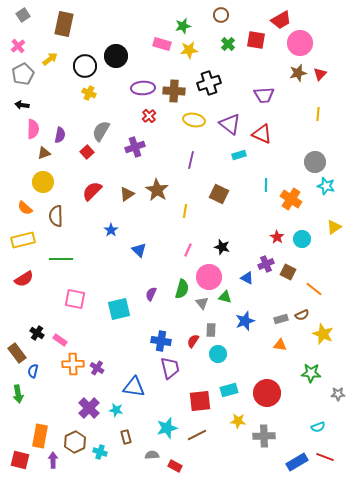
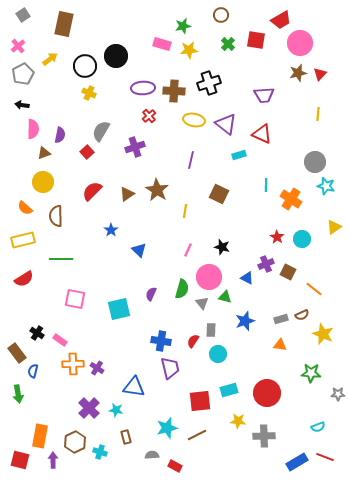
purple triangle at (230, 124): moved 4 px left
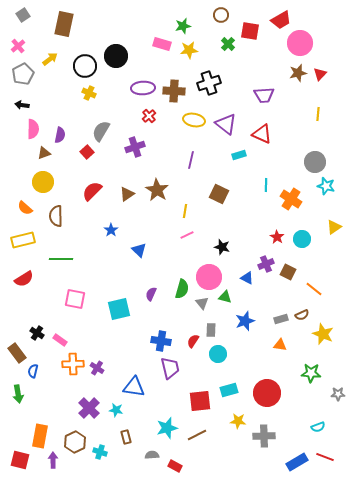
red square at (256, 40): moved 6 px left, 9 px up
pink line at (188, 250): moved 1 px left, 15 px up; rotated 40 degrees clockwise
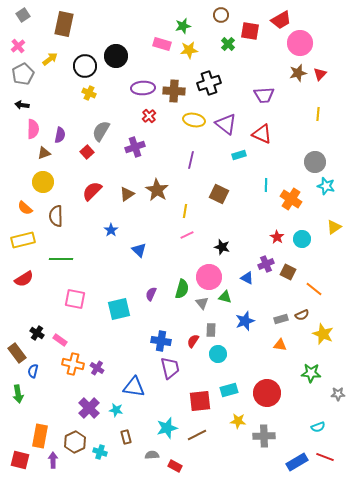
orange cross at (73, 364): rotated 15 degrees clockwise
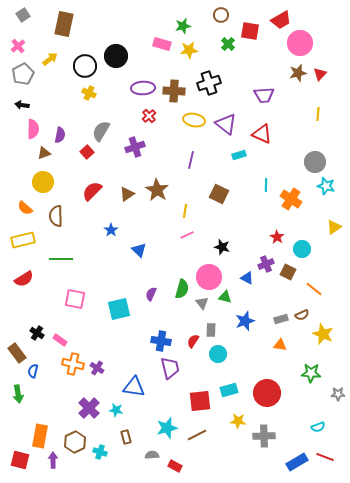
cyan circle at (302, 239): moved 10 px down
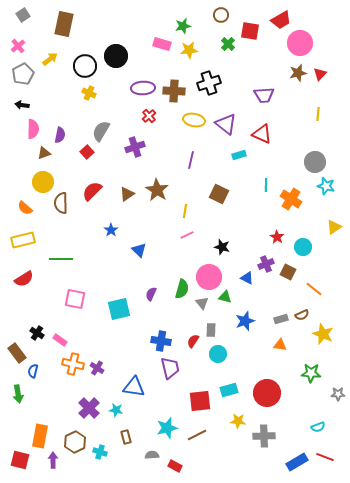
brown semicircle at (56, 216): moved 5 px right, 13 px up
cyan circle at (302, 249): moved 1 px right, 2 px up
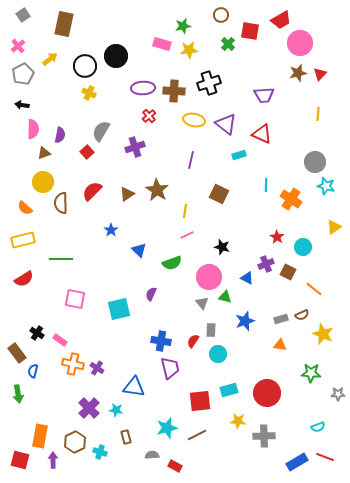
green semicircle at (182, 289): moved 10 px left, 26 px up; rotated 54 degrees clockwise
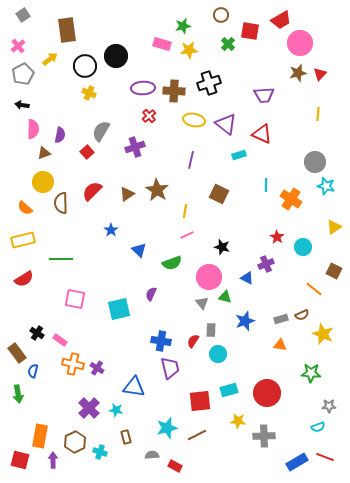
brown rectangle at (64, 24): moved 3 px right, 6 px down; rotated 20 degrees counterclockwise
brown square at (288, 272): moved 46 px right, 1 px up
gray star at (338, 394): moved 9 px left, 12 px down
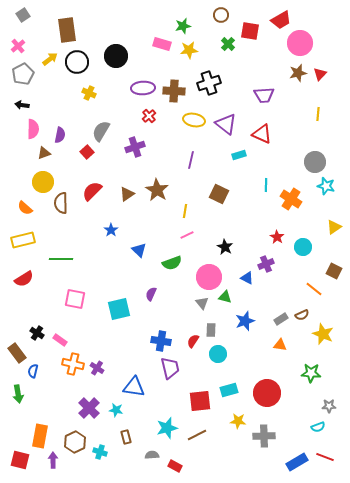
black circle at (85, 66): moved 8 px left, 4 px up
black star at (222, 247): moved 3 px right; rotated 14 degrees clockwise
gray rectangle at (281, 319): rotated 16 degrees counterclockwise
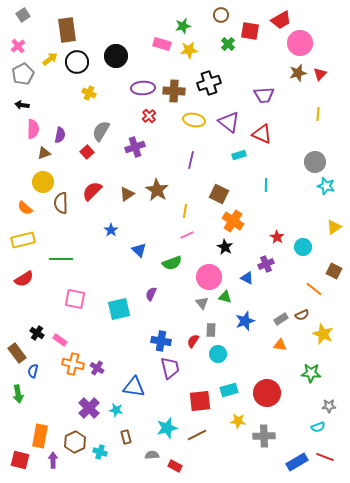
purple triangle at (226, 124): moved 3 px right, 2 px up
orange cross at (291, 199): moved 58 px left, 22 px down
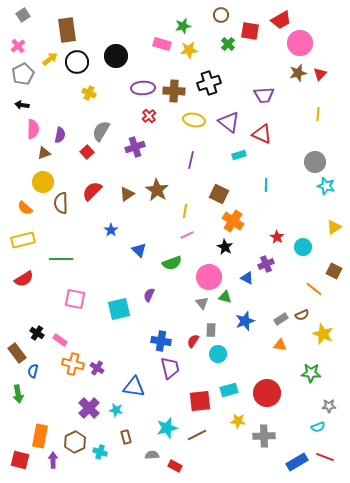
purple semicircle at (151, 294): moved 2 px left, 1 px down
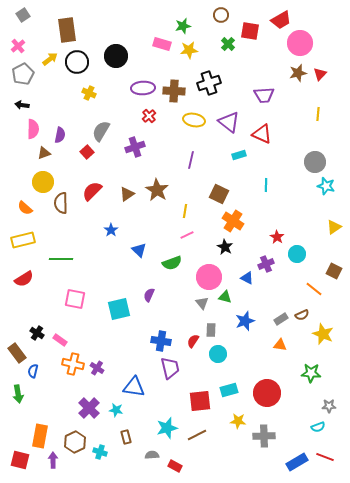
cyan circle at (303, 247): moved 6 px left, 7 px down
